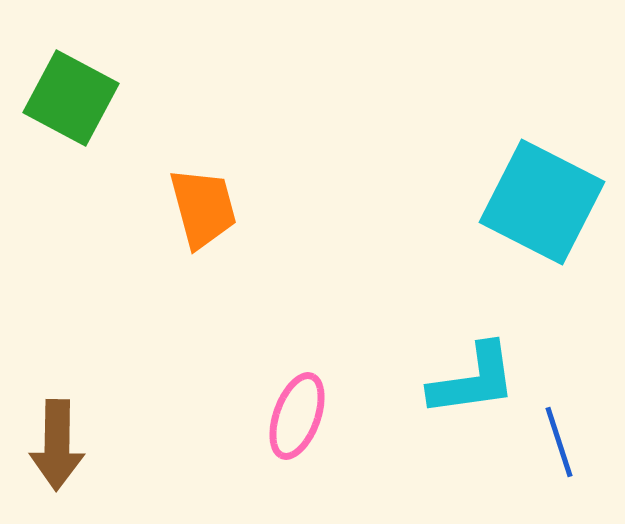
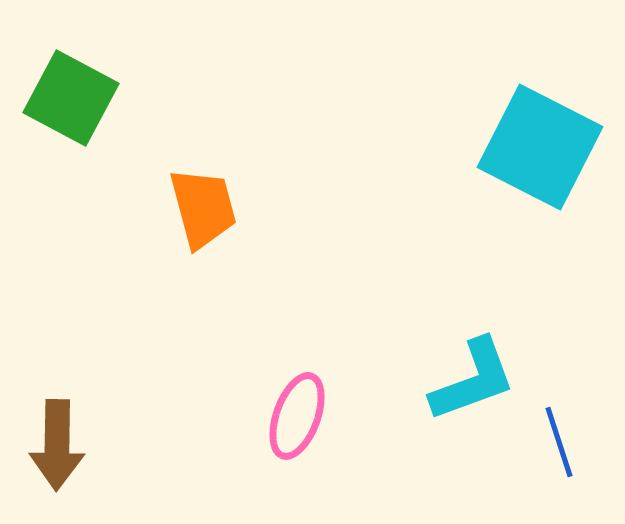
cyan square: moved 2 px left, 55 px up
cyan L-shape: rotated 12 degrees counterclockwise
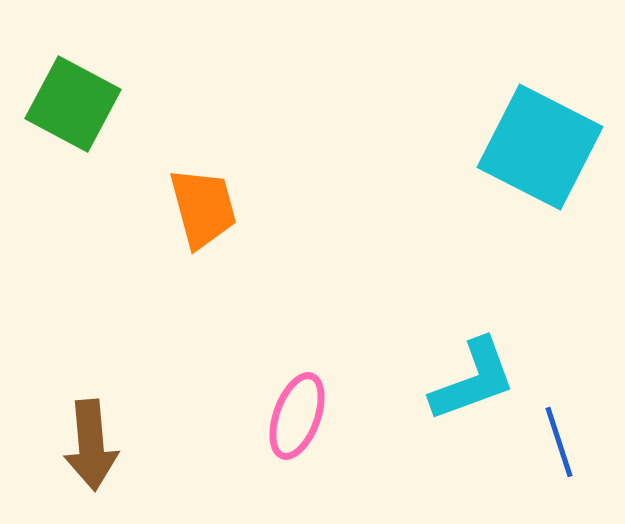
green square: moved 2 px right, 6 px down
brown arrow: moved 34 px right; rotated 6 degrees counterclockwise
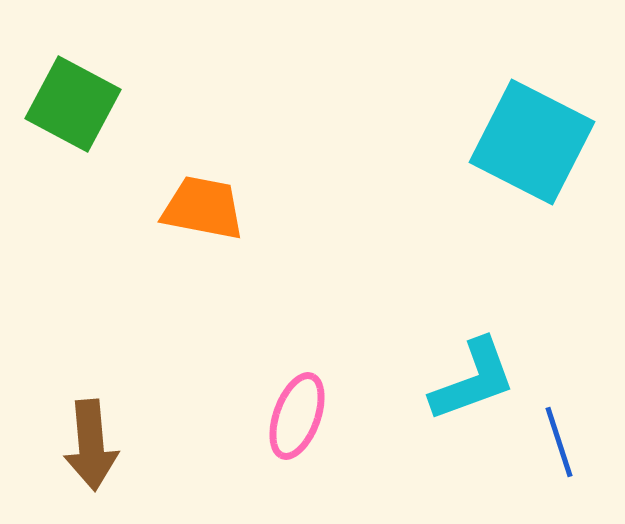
cyan square: moved 8 px left, 5 px up
orange trapezoid: rotated 64 degrees counterclockwise
